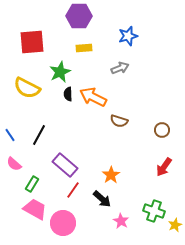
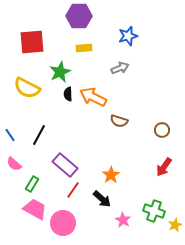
pink star: moved 2 px right, 1 px up
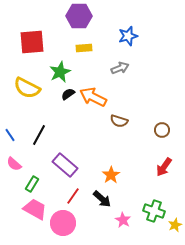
black semicircle: rotated 56 degrees clockwise
red line: moved 6 px down
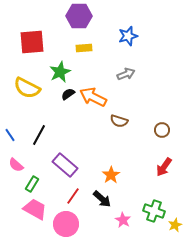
gray arrow: moved 6 px right, 6 px down
pink semicircle: moved 2 px right, 1 px down
pink circle: moved 3 px right, 1 px down
